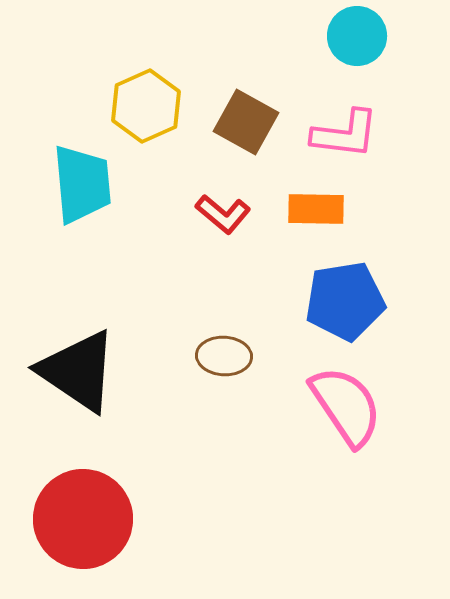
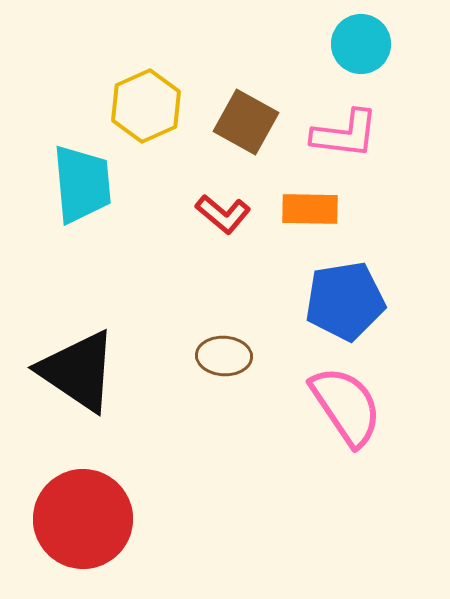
cyan circle: moved 4 px right, 8 px down
orange rectangle: moved 6 px left
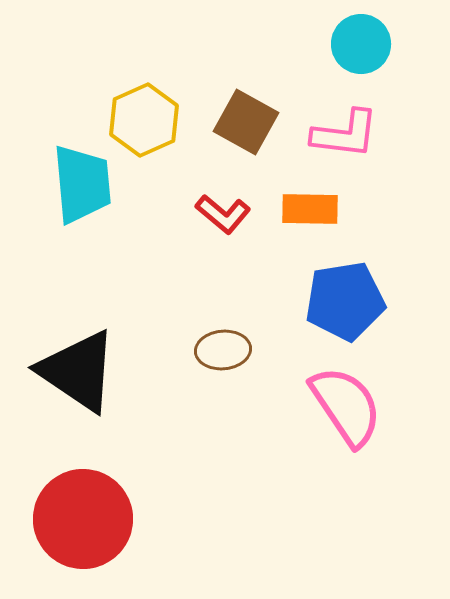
yellow hexagon: moved 2 px left, 14 px down
brown ellipse: moved 1 px left, 6 px up; rotated 8 degrees counterclockwise
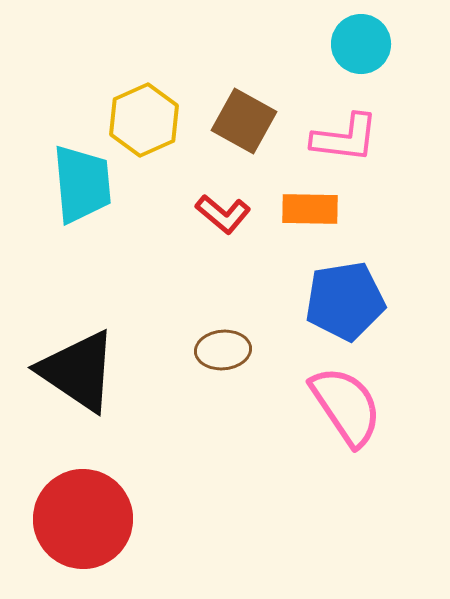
brown square: moved 2 px left, 1 px up
pink L-shape: moved 4 px down
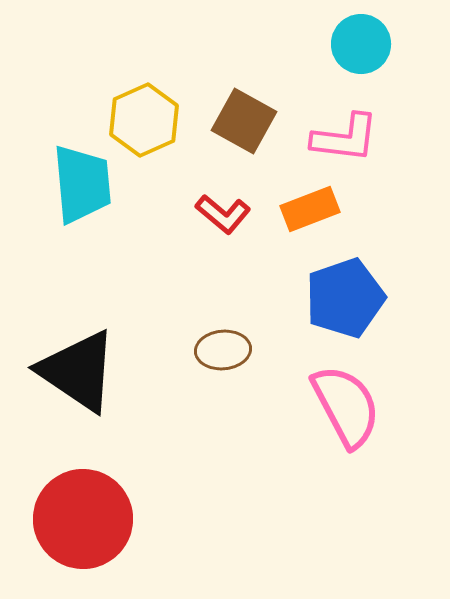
orange rectangle: rotated 22 degrees counterclockwise
blue pentagon: moved 3 px up; rotated 10 degrees counterclockwise
pink semicircle: rotated 6 degrees clockwise
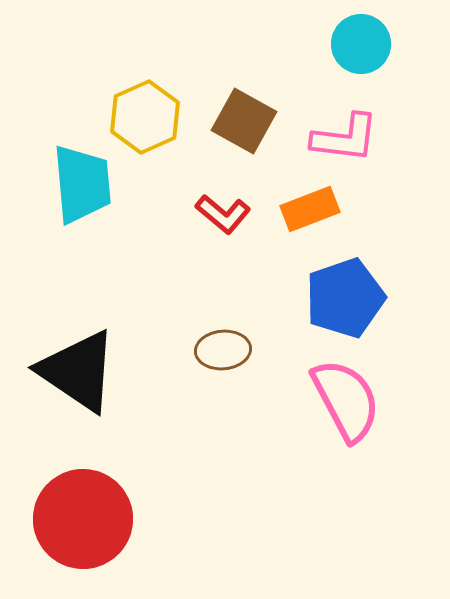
yellow hexagon: moved 1 px right, 3 px up
pink semicircle: moved 6 px up
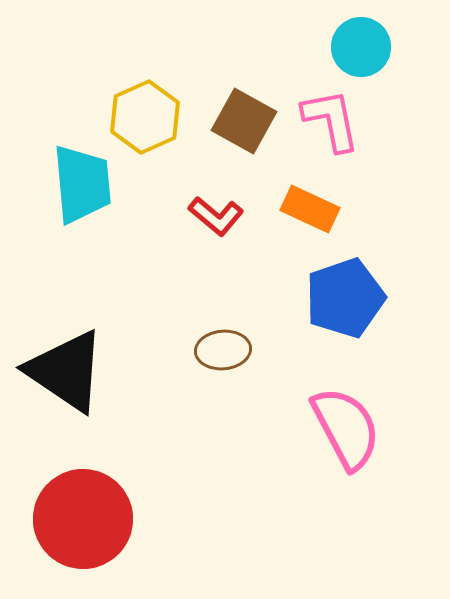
cyan circle: moved 3 px down
pink L-shape: moved 14 px left, 18 px up; rotated 108 degrees counterclockwise
orange rectangle: rotated 46 degrees clockwise
red L-shape: moved 7 px left, 2 px down
black triangle: moved 12 px left
pink semicircle: moved 28 px down
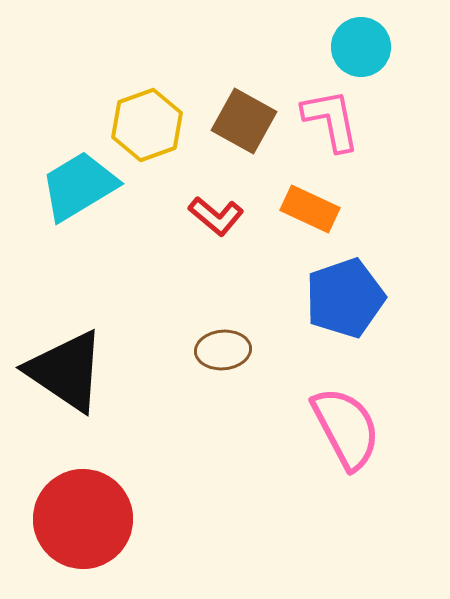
yellow hexagon: moved 2 px right, 8 px down; rotated 4 degrees clockwise
cyan trapezoid: moved 3 px left, 2 px down; rotated 116 degrees counterclockwise
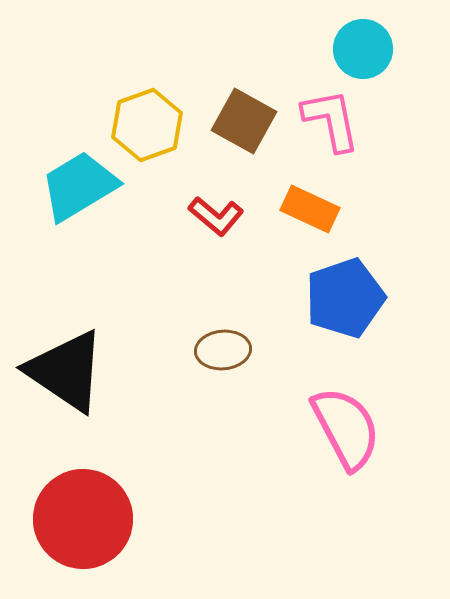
cyan circle: moved 2 px right, 2 px down
